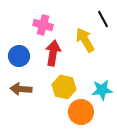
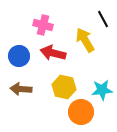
red arrow: rotated 85 degrees counterclockwise
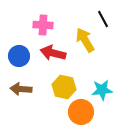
pink cross: rotated 12 degrees counterclockwise
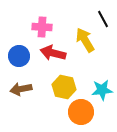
pink cross: moved 1 px left, 2 px down
brown arrow: rotated 15 degrees counterclockwise
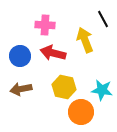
pink cross: moved 3 px right, 2 px up
yellow arrow: rotated 10 degrees clockwise
blue circle: moved 1 px right
cyan star: rotated 15 degrees clockwise
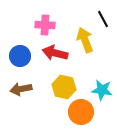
red arrow: moved 2 px right
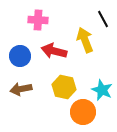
pink cross: moved 7 px left, 5 px up
red arrow: moved 1 px left, 2 px up
cyan star: rotated 15 degrees clockwise
orange circle: moved 2 px right
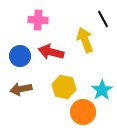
red arrow: moved 3 px left, 1 px down
cyan star: rotated 15 degrees clockwise
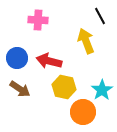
black line: moved 3 px left, 3 px up
yellow arrow: moved 1 px right, 1 px down
red arrow: moved 2 px left, 9 px down
blue circle: moved 3 px left, 2 px down
brown arrow: moved 1 px left; rotated 135 degrees counterclockwise
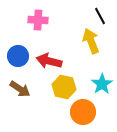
yellow arrow: moved 5 px right
blue circle: moved 1 px right, 2 px up
cyan star: moved 6 px up
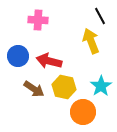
cyan star: moved 1 px left, 2 px down
brown arrow: moved 14 px right
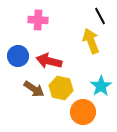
yellow hexagon: moved 3 px left, 1 px down
